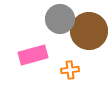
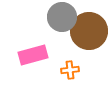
gray circle: moved 2 px right, 2 px up
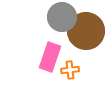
brown circle: moved 3 px left
pink rectangle: moved 17 px right, 2 px down; rotated 56 degrees counterclockwise
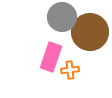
brown circle: moved 4 px right, 1 px down
pink rectangle: moved 1 px right
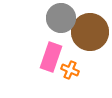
gray circle: moved 1 px left, 1 px down
orange cross: rotated 30 degrees clockwise
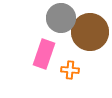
pink rectangle: moved 7 px left, 3 px up
orange cross: rotated 18 degrees counterclockwise
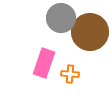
pink rectangle: moved 9 px down
orange cross: moved 4 px down
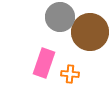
gray circle: moved 1 px left, 1 px up
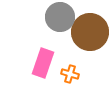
pink rectangle: moved 1 px left
orange cross: rotated 12 degrees clockwise
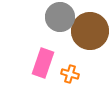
brown circle: moved 1 px up
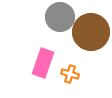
brown circle: moved 1 px right, 1 px down
